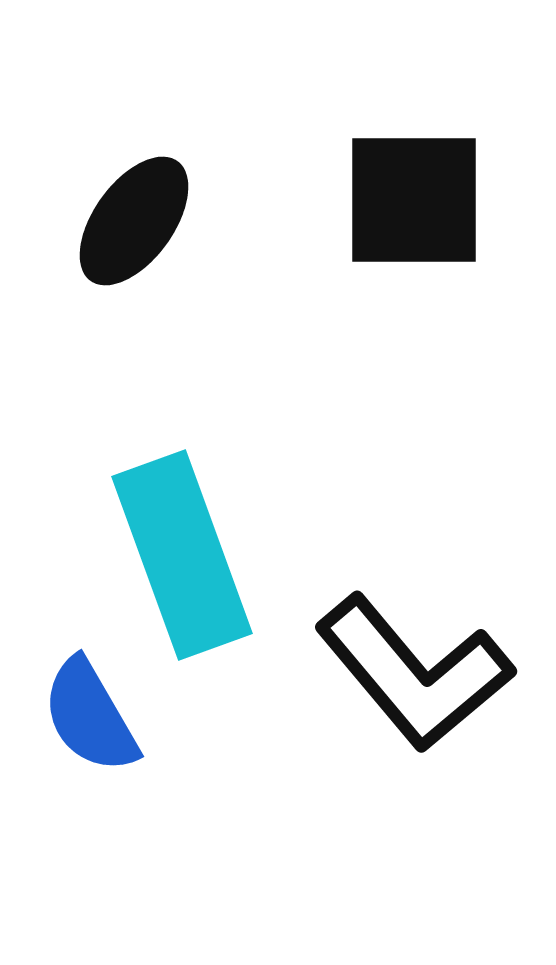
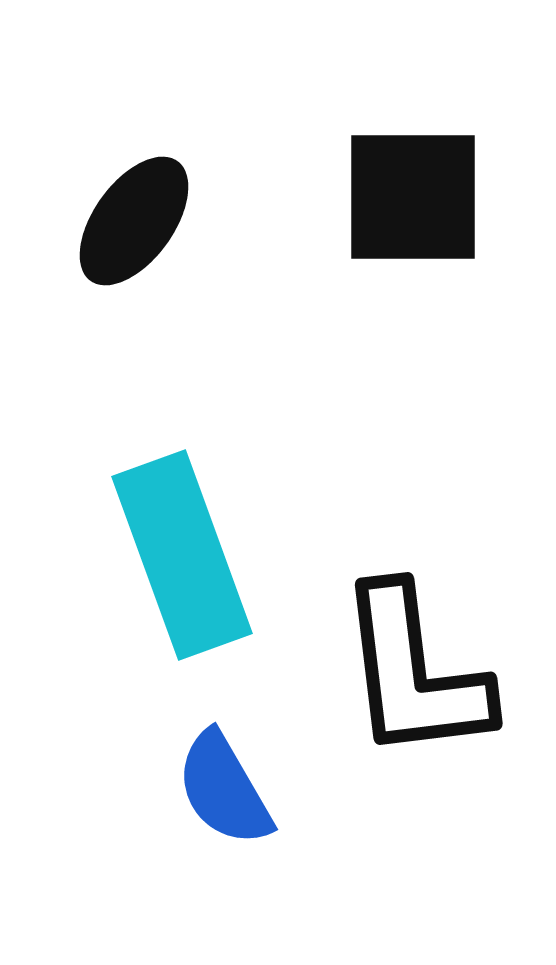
black square: moved 1 px left, 3 px up
black L-shape: rotated 33 degrees clockwise
blue semicircle: moved 134 px right, 73 px down
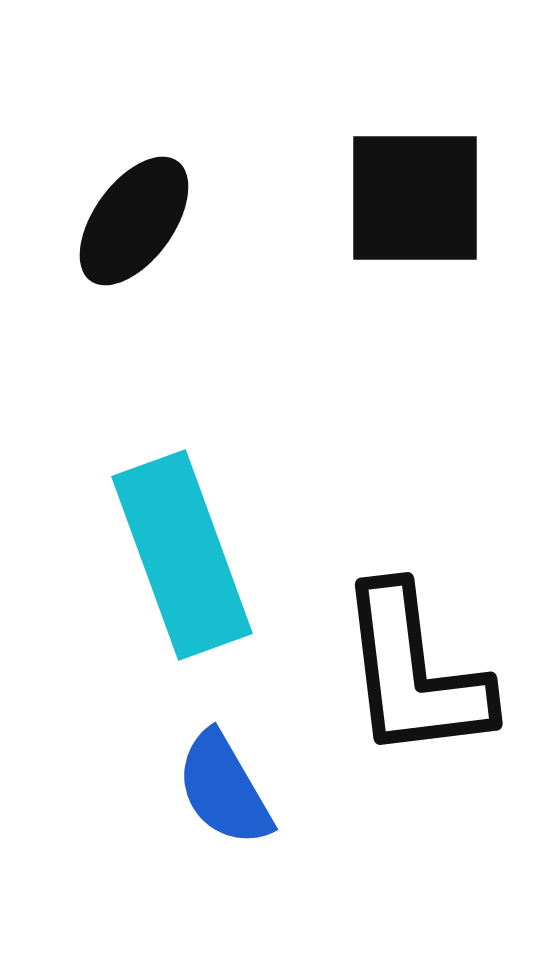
black square: moved 2 px right, 1 px down
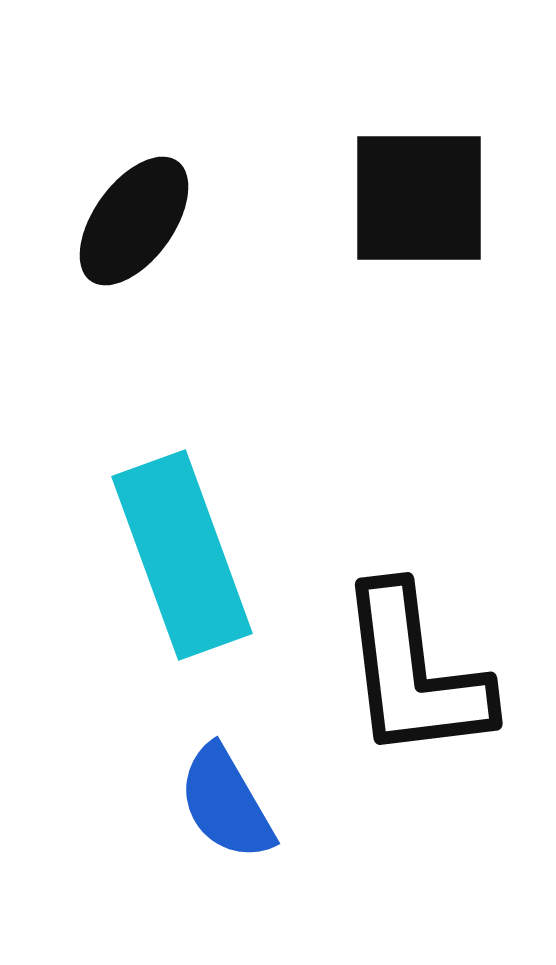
black square: moved 4 px right
blue semicircle: moved 2 px right, 14 px down
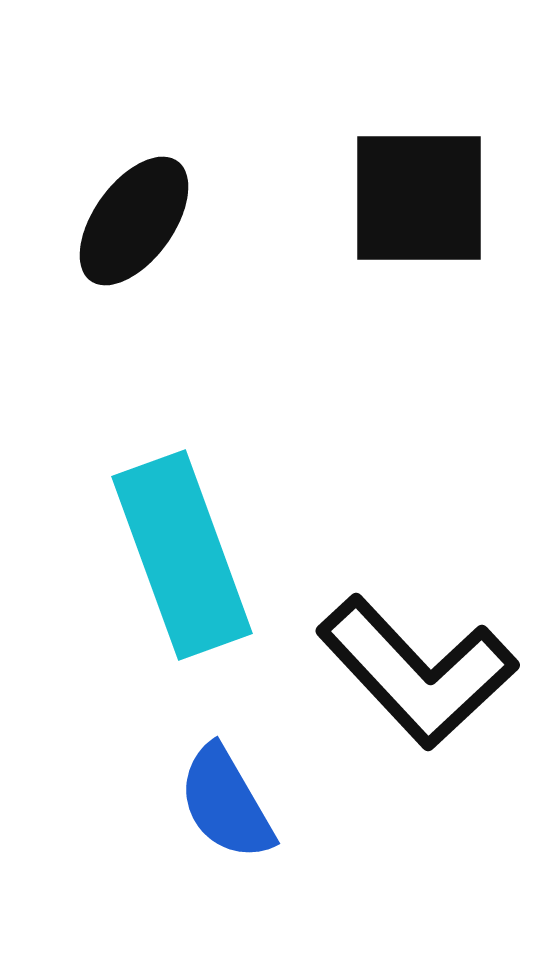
black L-shape: moved 3 px right, 1 px up; rotated 36 degrees counterclockwise
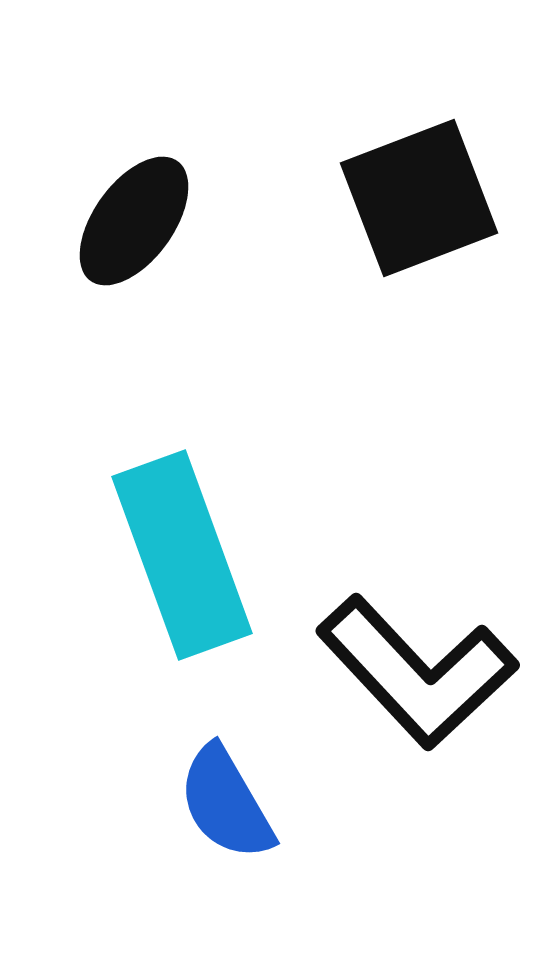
black square: rotated 21 degrees counterclockwise
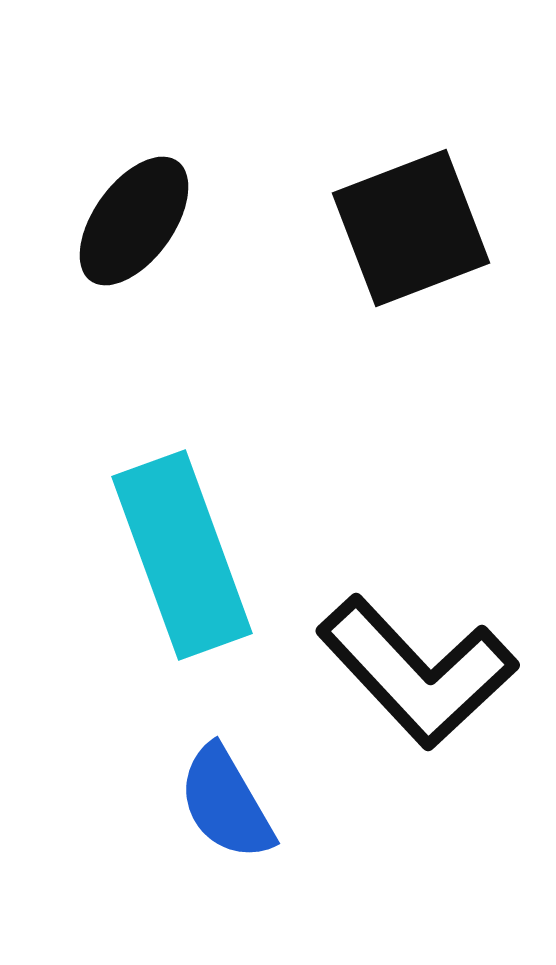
black square: moved 8 px left, 30 px down
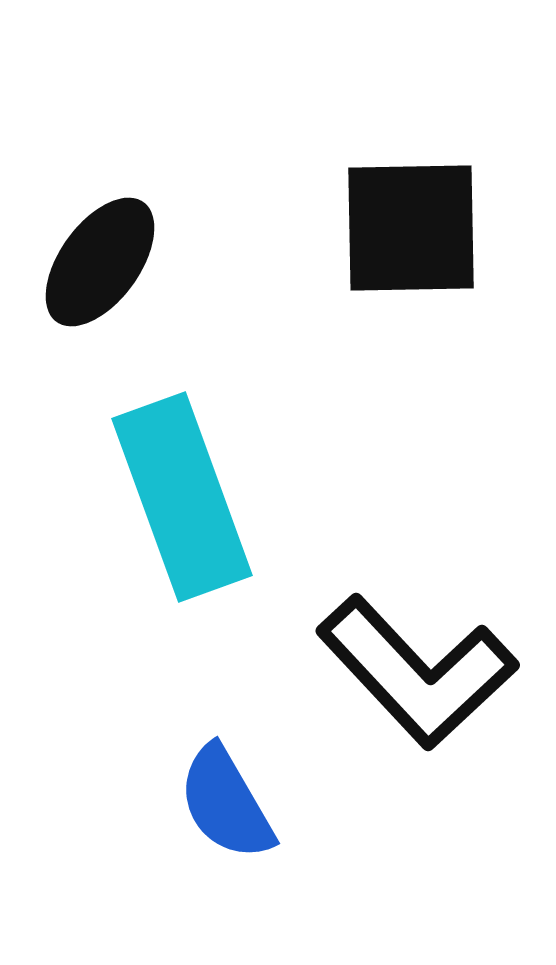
black ellipse: moved 34 px left, 41 px down
black square: rotated 20 degrees clockwise
cyan rectangle: moved 58 px up
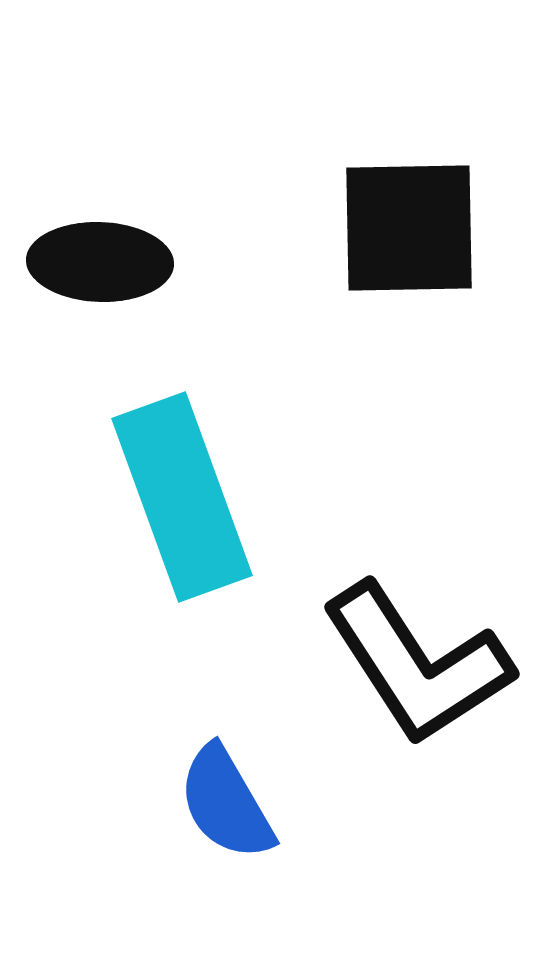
black square: moved 2 px left
black ellipse: rotated 56 degrees clockwise
black L-shape: moved 8 px up; rotated 10 degrees clockwise
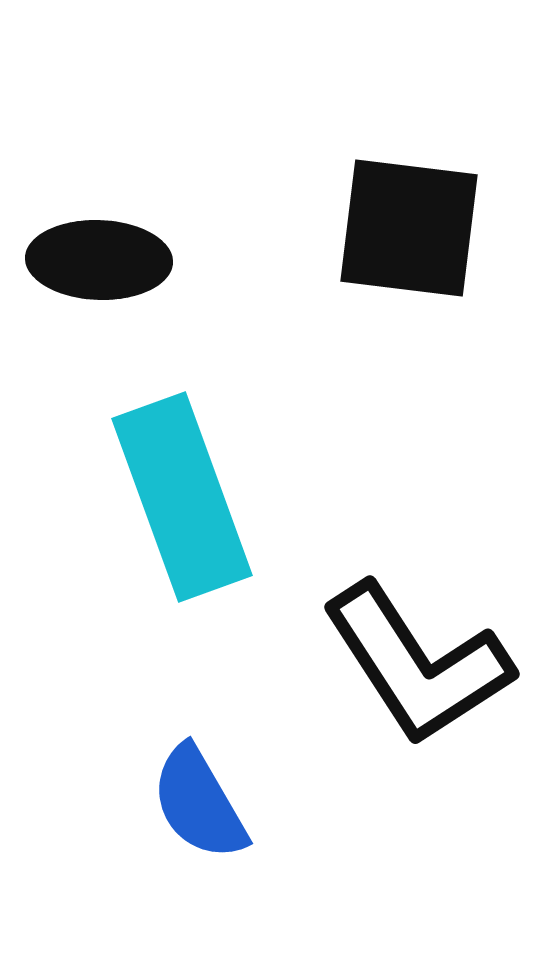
black square: rotated 8 degrees clockwise
black ellipse: moved 1 px left, 2 px up
blue semicircle: moved 27 px left
